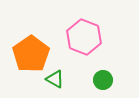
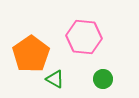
pink hexagon: rotated 16 degrees counterclockwise
green circle: moved 1 px up
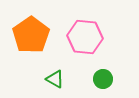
pink hexagon: moved 1 px right
orange pentagon: moved 19 px up
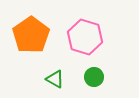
pink hexagon: rotated 12 degrees clockwise
green circle: moved 9 px left, 2 px up
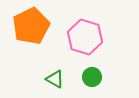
orange pentagon: moved 9 px up; rotated 9 degrees clockwise
green circle: moved 2 px left
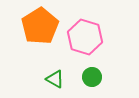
orange pentagon: moved 9 px right; rotated 6 degrees counterclockwise
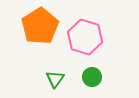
green triangle: rotated 36 degrees clockwise
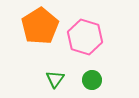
green circle: moved 3 px down
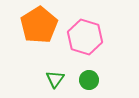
orange pentagon: moved 1 px left, 1 px up
green circle: moved 3 px left
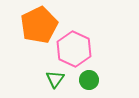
orange pentagon: rotated 6 degrees clockwise
pink hexagon: moved 11 px left, 12 px down; rotated 8 degrees clockwise
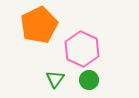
pink hexagon: moved 8 px right
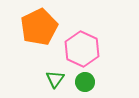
orange pentagon: moved 2 px down
green circle: moved 4 px left, 2 px down
